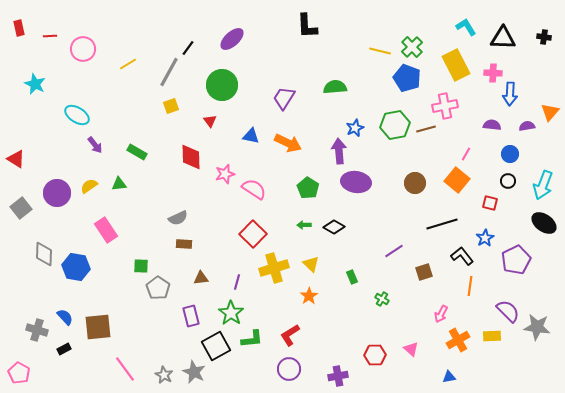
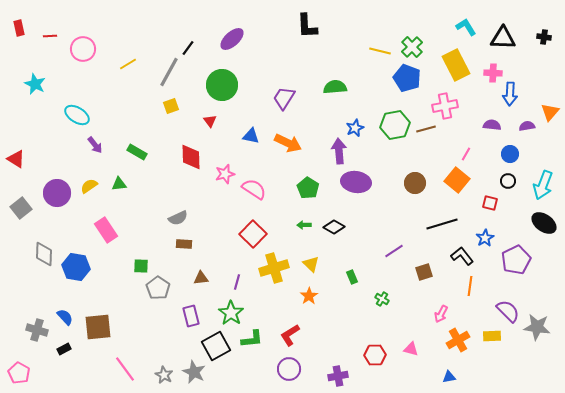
pink triangle at (411, 349): rotated 28 degrees counterclockwise
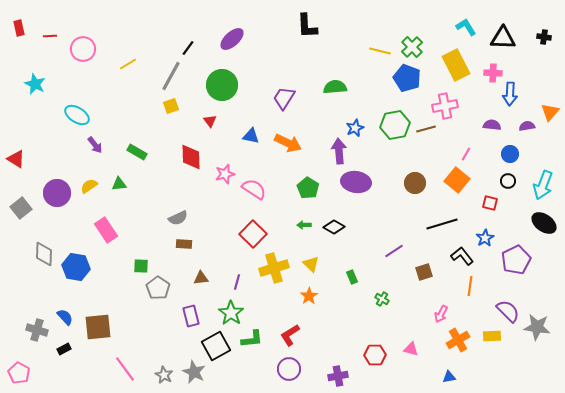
gray line at (169, 72): moved 2 px right, 4 px down
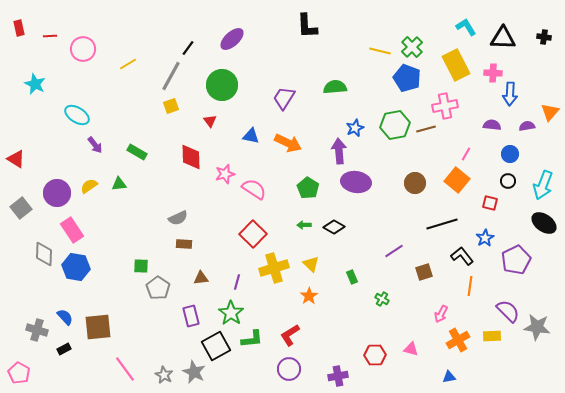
pink rectangle at (106, 230): moved 34 px left
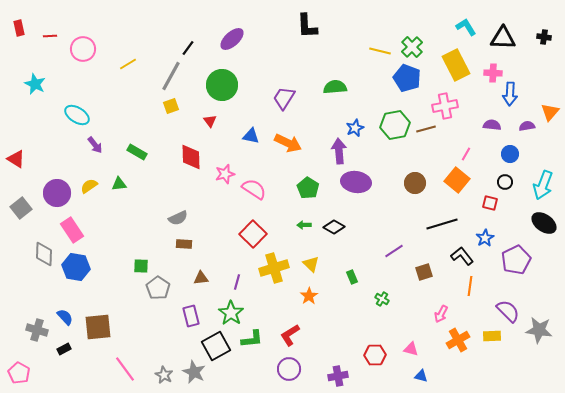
black circle at (508, 181): moved 3 px left, 1 px down
gray star at (537, 327): moved 2 px right, 3 px down
blue triangle at (449, 377): moved 28 px left, 1 px up; rotated 24 degrees clockwise
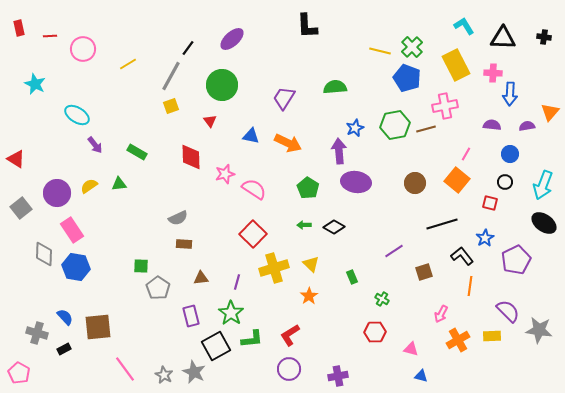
cyan L-shape at (466, 27): moved 2 px left, 1 px up
gray cross at (37, 330): moved 3 px down
red hexagon at (375, 355): moved 23 px up
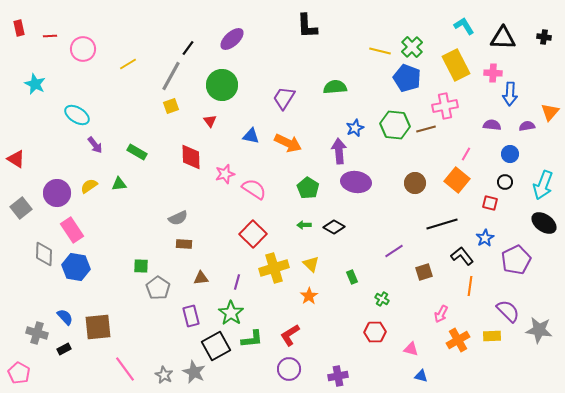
green hexagon at (395, 125): rotated 16 degrees clockwise
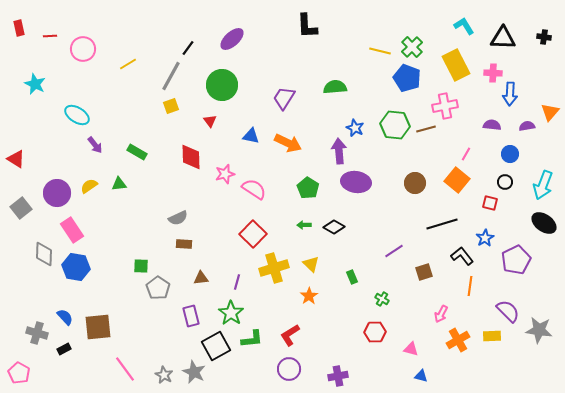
blue star at (355, 128): rotated 24 degrees counterclockwise
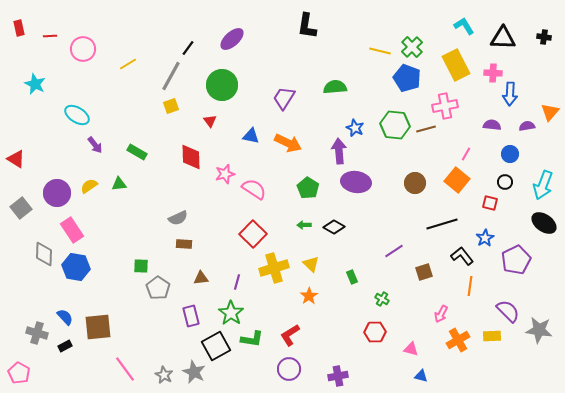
black L-shape at (307, 26): rotated 12 degrees clockwise
green L-shape at (252, 339): rotated 15 degrees clockwise
black rectangle at (64, 349): moved 1 px right, 3 px up
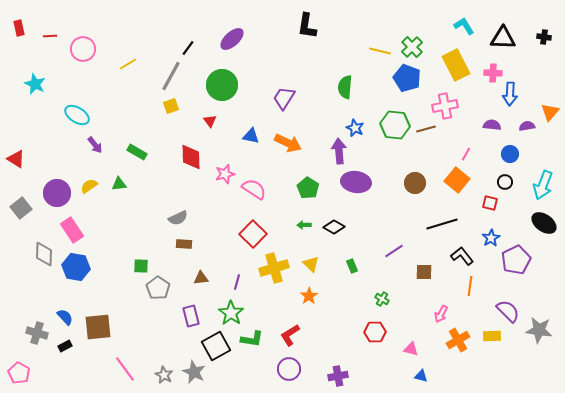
green semicircle at (335, 87): moved 10 px right; rotated 80 degrees counterclockwise
blue star at (485, 238): moved 6 px right
brown square at (424, 272): rotated 18 degrees clockwise
green rectangle at (352, 277): moved 11 px up
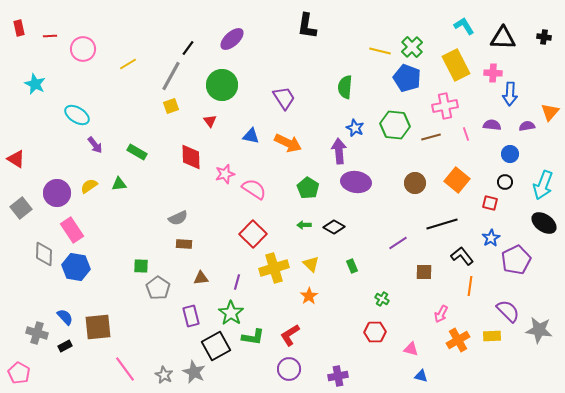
purple trapezoid at (284, 98): rotated 115 degrees clockwise
brown line at (426, 129): moved 5 px right, 8 px down
pink line at (466, 154): moved 20 px up; rotated 48 degrees counterclockwise
purple line at (394, 251): moved 4 px right, 8 px up
green L-shape at (252, 339): moved 1 px right, 2 px up
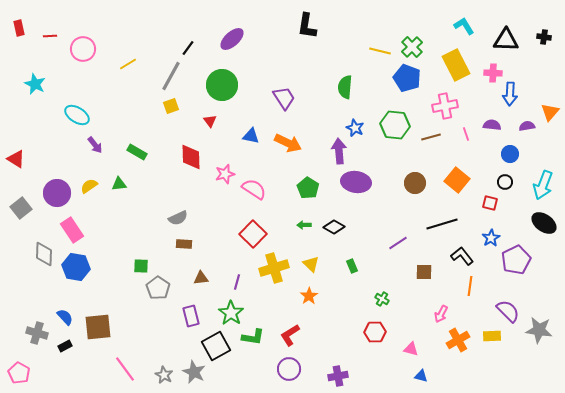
black triangle at (503, 38): moved 3 px right, 2 px down
